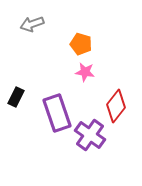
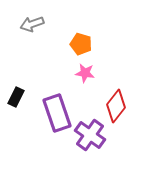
pink star: moved 1 px down
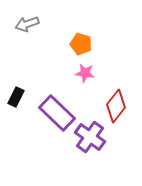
gray arrow: moved 5 px left
purple rectangle: rotated 27 degrees counterclockwise
purple cross: moved 2 px down
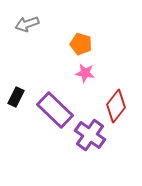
purple rectangle: moved 2 px left, 3 px up
purple cross: moved 2 px up
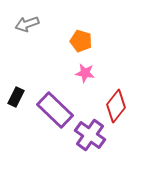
orange pentagon: moved 3 px up
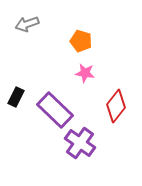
purple cross: moved 10 px left, 8 px down
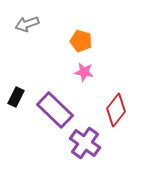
pink star: moved 1 px left, 1 px up
red diamond: moved 4 px down
purple cross: moved 5 px right
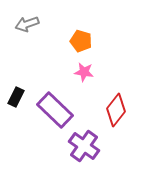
purple cross: moved 1 px left, 3 px down
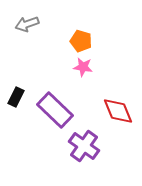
pink star: moved 1 px left, 5 px up
red diamond: moved 2 px right, 1 px down; rotated 60 degrees counterclockwise
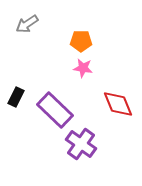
gray arrow: rotated 15 degrees counterclockwise
orange pentagon: rotated 15 degrees counterclockwise
pink star: moved 1 px down
red diamond: moved 7 px up
purple cross: moved 3 px left, 2 px up
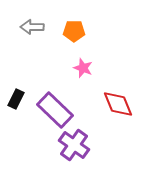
gray arrow: moved 5 px right, 3 px down; rotated 35 degrees clockwise
orange pentagon: moved 7 px left, 10 px up
pink star: rotated 12 degrees clockwise
black rectangle: moved 2 px down
purple cross: moved 7 px left, 1 px down
